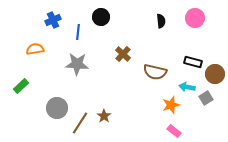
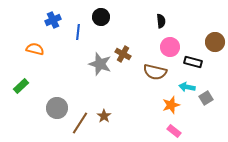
pink circle: moved 25 px left, 29 px down
orange semicircle: rotated 24 degrees clockwise
brown cross: rotated 14 degrees counterclockwise
gray star: moved 23 px right; rotated 15 degrees clockwise
brown circle: moved 32 px up
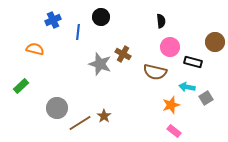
brown line: rotated 25 degrees clockwise
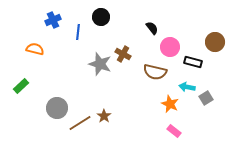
black semicircle: moved 9 px left, 7 px down; rotated 32 degrees counterclockwise
orange star: moved 1 px left, 1 px up; rotated 30 degrees counterclockwise
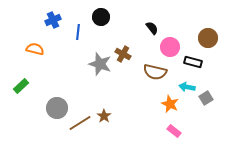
brown circle: moved 7 px left, 4 px up
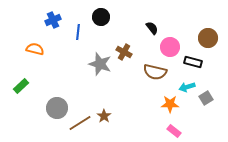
brown cross: moved 1 px right, 2 px up
cyan arrow: rotated 28 degrees counterclockwise
orange star: rotated 24 degrees counterclockwise
